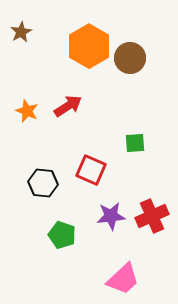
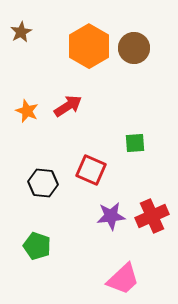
brown circle: moved 4 px right, 10 px up
green pentagon: moved 25 px left, 11 px down
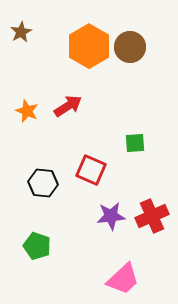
brown circle: moved 4 px left, 1 px up
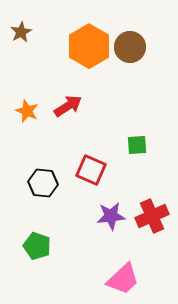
green square: moved 2 px right, 2 px down
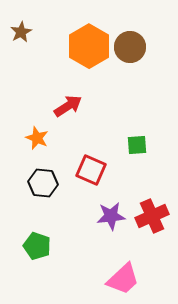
orange star: moved 10 px right, 27 px down
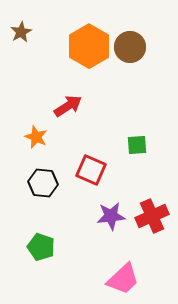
orange star: moved 1 px left, 1 px up
green pentagon: moved 4 px right, 1 px down
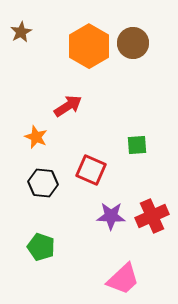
brown circle: moved 3 px right, 4 px up
purple star: rotated 8 degrees clockwise
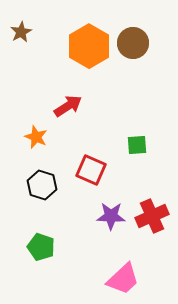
black hexagon: moved 1 px left, 2 px down; rotated 12 degrees clockwise
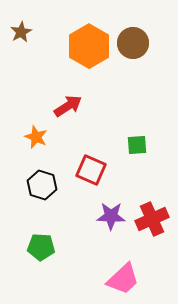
red cross: moved 3 px down
green pentagon: rotated 16 degrees counterclockwise
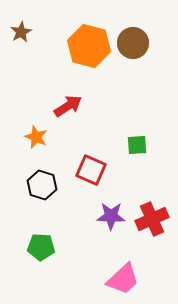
orange hexagon: rotated 15 degrees counterclockwise
